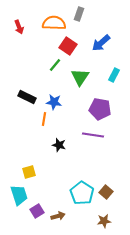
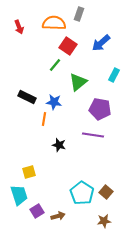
green triangle: moved 2 px left, 5 px down; rotated 18 degrees clockwise
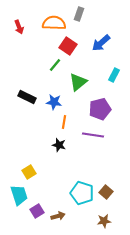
purple pentagon: rotated 25 degrees counterclockwise
orange line: moved 20 px right, 3 px down
yellow square: rotated 16 degrees counterclockwise
cyan pentagon: rotated 15 degrees counterclockwise
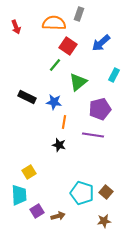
red arrow: moved 3 px left
cyan trapezoid: rotated 15 degrees clockwise
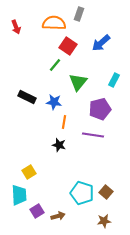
cyan rectangle: moved 5 px down
green triangle: rotated 12 degrees counterclockwise
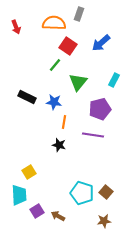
brown arrow: rotated 136 degrees counterclockwise
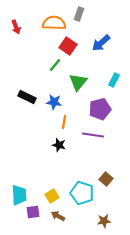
yellow square: moved 23 px right, 24 px down
brown square: moved 13 px up
purple square: moved 4 px left, 1 px down; rotated 24 degrees clockwise
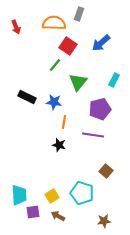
brown square: moved 8 px up
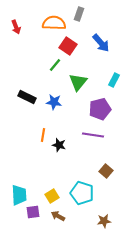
blue arrow: rotated 90 degrees counterclockwise
orange line: moved 21 px left, 13 px down
